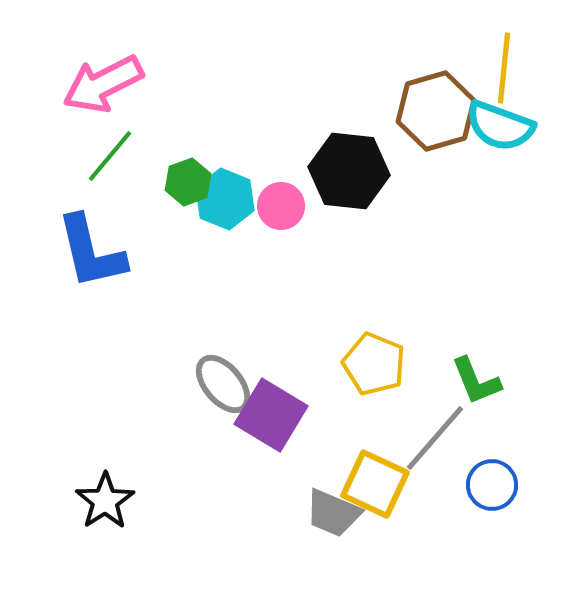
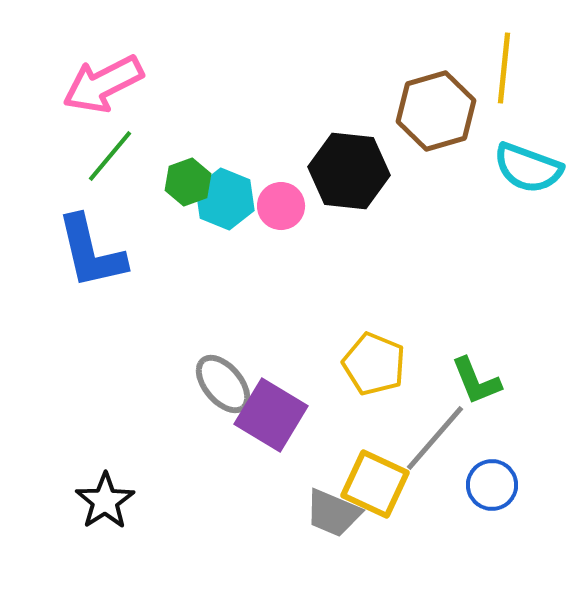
cyan semicircle: moved 28 px right, 42 px down
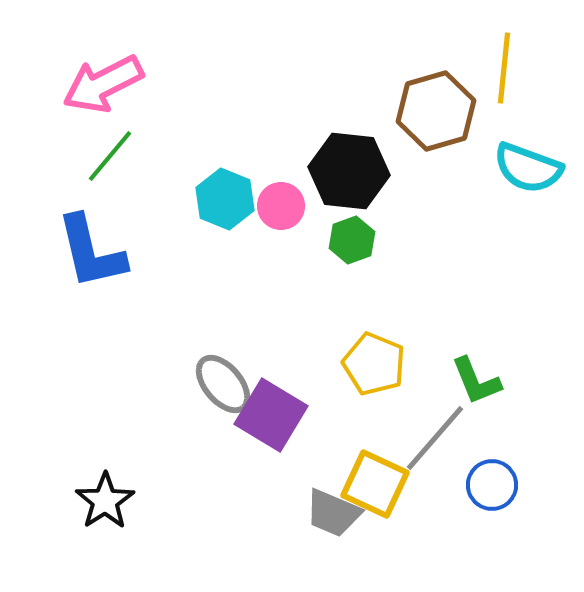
green hexagon: moved 164 px right, 58 px down
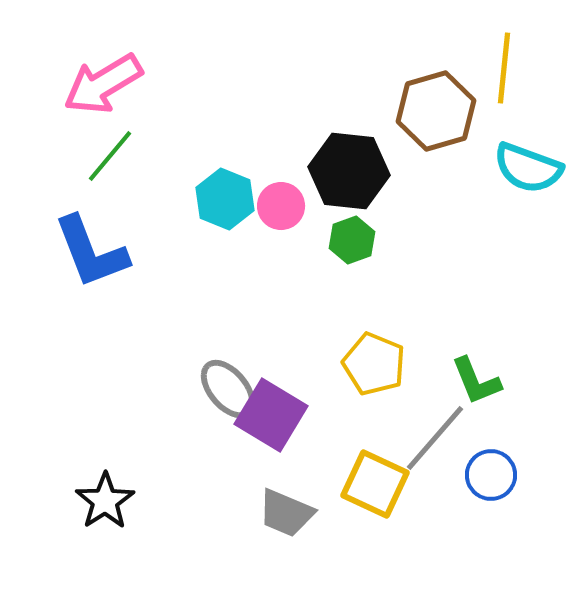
pink arrow: rotated 4 degrees counterclockwise
blue L-shape: rotated 8 degrees counterclockwise
gray ellipse: moved 5 px right, 5 px down
blue circle: moved 1 px left, 10 px up
gray trapezoid: moved 47 px left
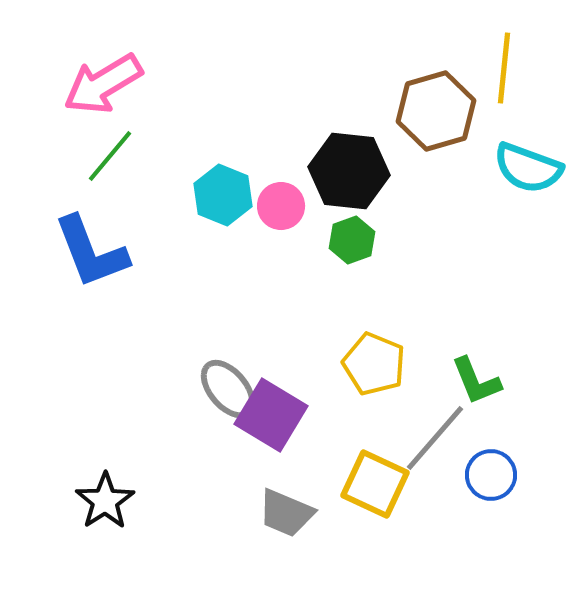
cyan hexagon: moved 2 px left, 4 px up
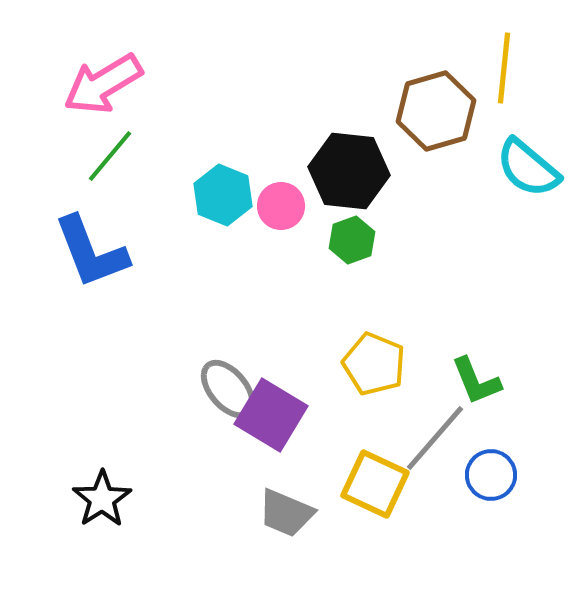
cyan semicircle: rotated 20 degrees clockwise
black star: moved 3 px left, 2 px up
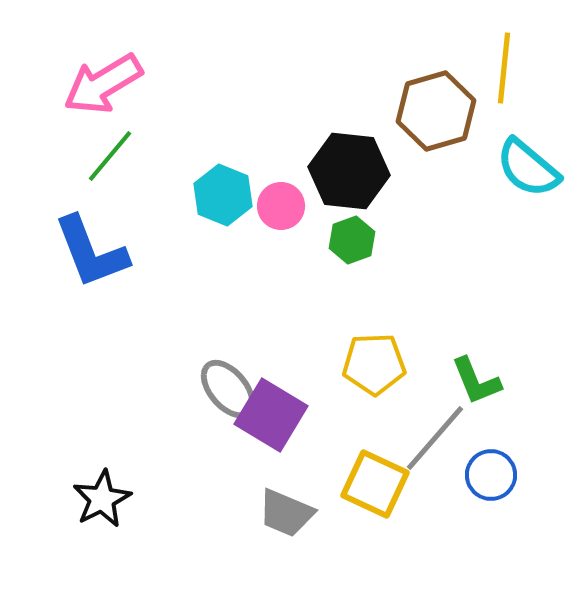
yellow pentagon: rotated 24 degrees counterclockwise
black star: rotated 6 degrees clockwise
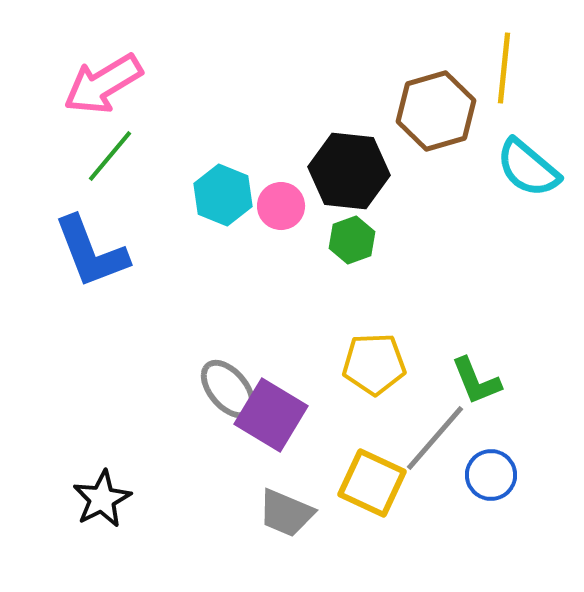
yellow square: moved 3 px left, 1 px up
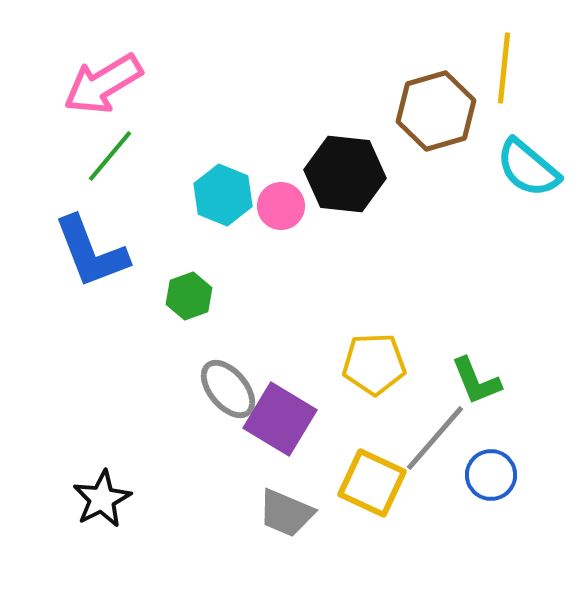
black hexagon: moved 4 px left, 3 px down
green hexagon: moved 163 px left, 56 px down
purple square: moved 9 px right, 4 px down
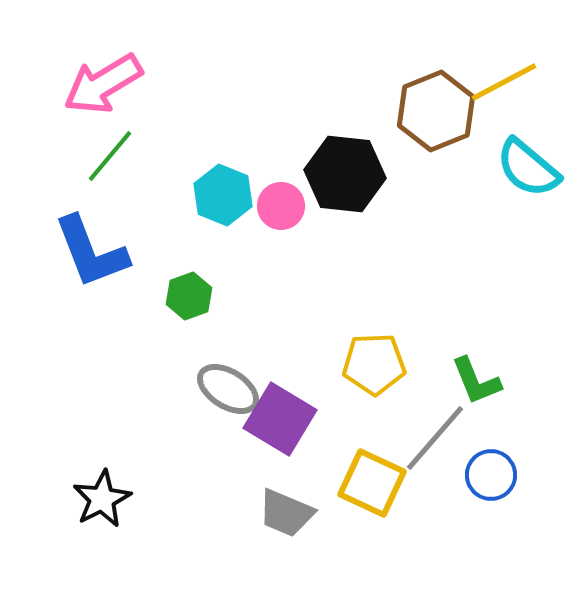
yellow line: moved 14 px down; rotated 56 degrees clockwise
brown hexagon: rotated 6 degrees counterclockwise
gray ellipse: rotated 18 degrees counterclockwise
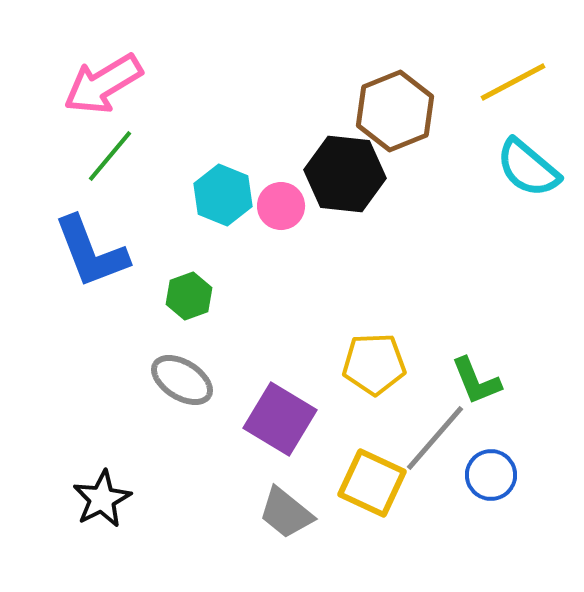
yellow line: moved 9 px right
brown hexagon: moved 41 px left
gray ellipse: moved 46 px left, 9 px up
gray trapezoid: rotated 16 degrees clockwise
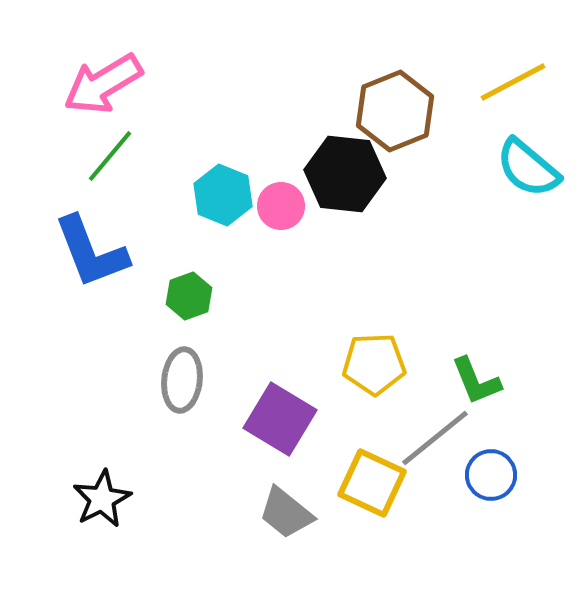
gray ellipse: rotated 64 degrees clockwise
gray line: rotated 10 degrees clockwise
